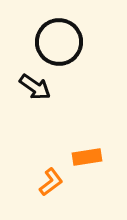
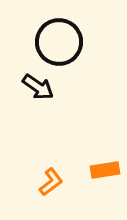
black arrow: moved 3 px right
orange rectangle: moved 18 px right, 13 px down
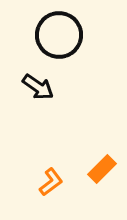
black circle: moved 7 px up
orange rectangle: moved 3 px left, 1 px up; rotated 36 degrees counterclockwise
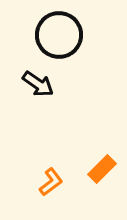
black arrow: moved 3 px up
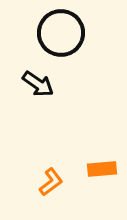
black circle: moved 2 px right, 2 px up
orange rectangle: rotated 40 degrees clockwise
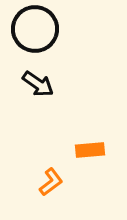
black circle: moved 26 px left, 4 px up
orange rectangle: moved 12 px left, 19 px up
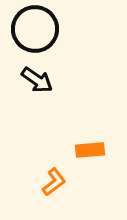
black arrow: moved 1 px left, 4 px up
orange L-shape: moved 3 px right
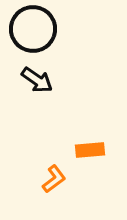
black circle: moved 2 px left
orange L-shape: moved 3 px up
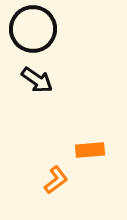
orange L-shape: moved 2 px right, 1 px down
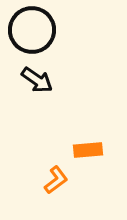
black circle: moved 1 px left, 1 px down
orange rectangle: moved 2 px left
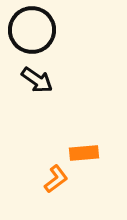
orange rectangle: moved 4 px left, 3 px down
orange L-shape: moved 1 px up
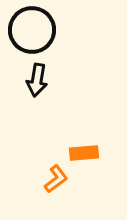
black arrow: rotated 64 degrees clockwise
